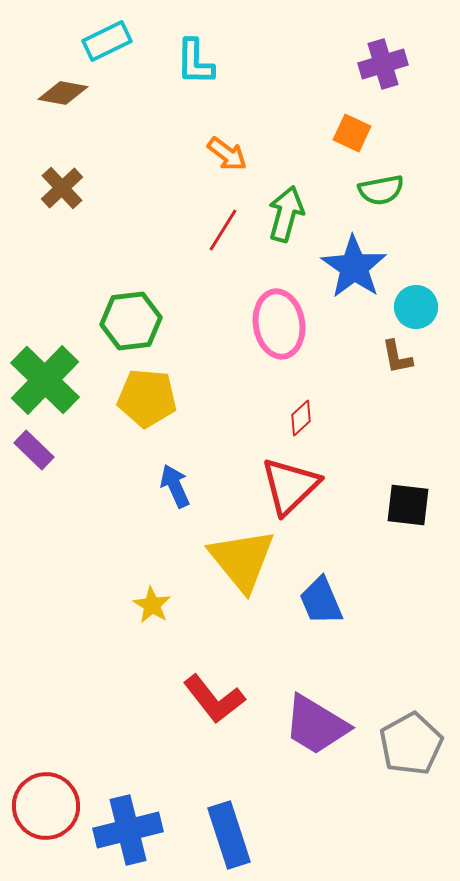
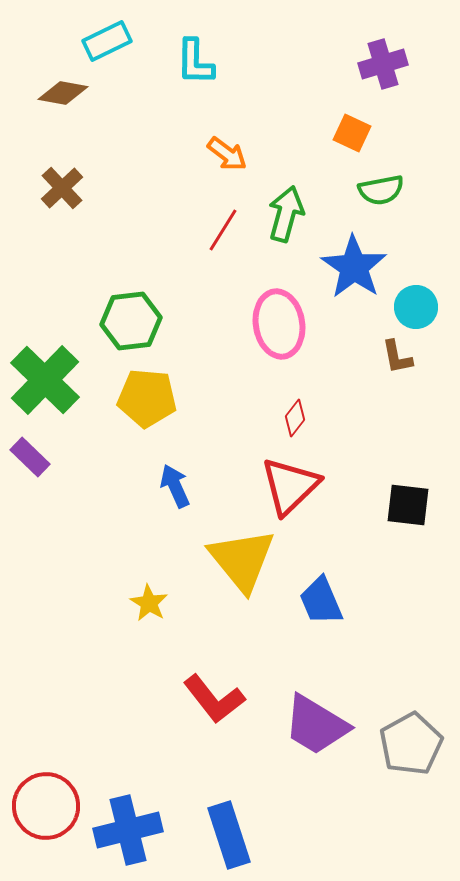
red diamond: moved 6 px left; rotated 9 degrees counterclockwise
purple rectangle: moved 4 px left, 7 px down
yellow star: moved 3 px left, 2 px up
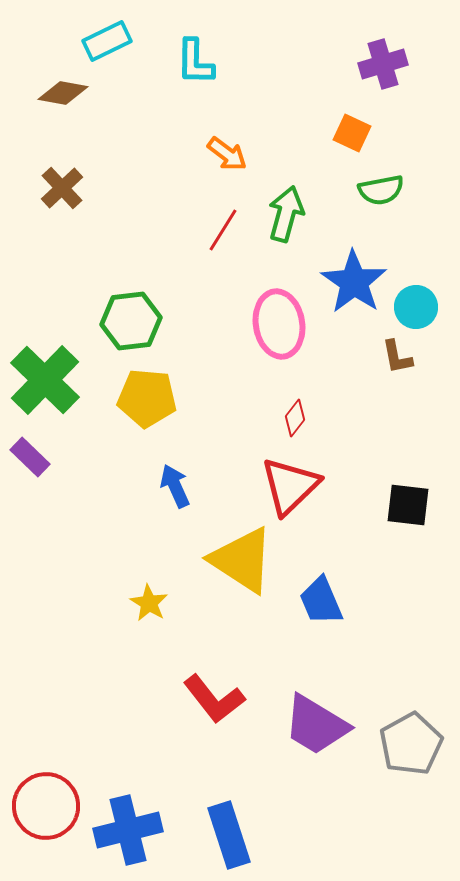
blue star: moved 15 px down
yellow triangle: rotated 18 degrees counterclockwise
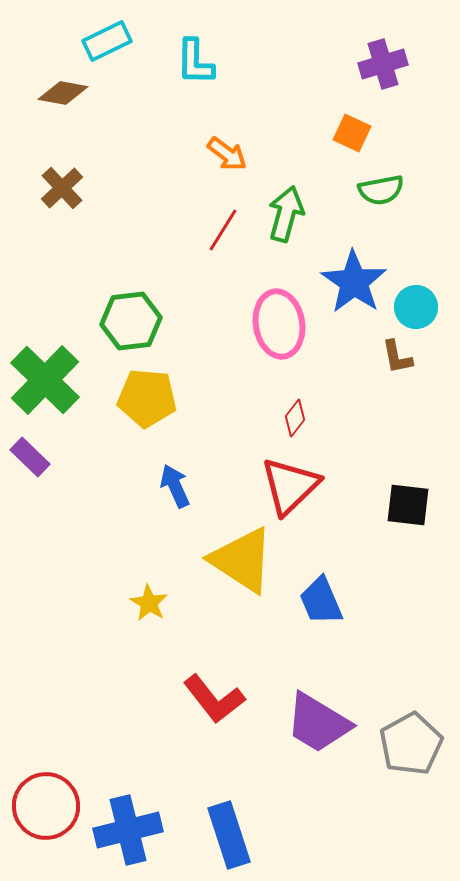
purple trapezoid: moved 2 px right, 2 px up
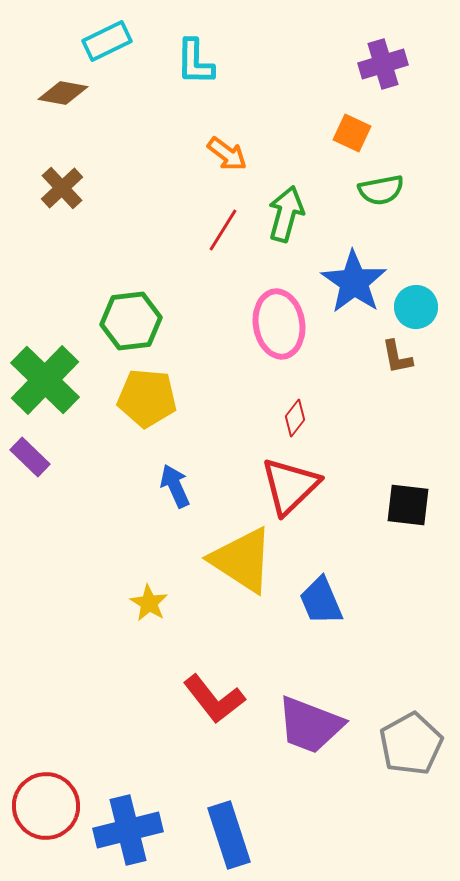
purple trapezoid: moved 8 px left, 2 px down; rotated 10 degrees counterclockwise
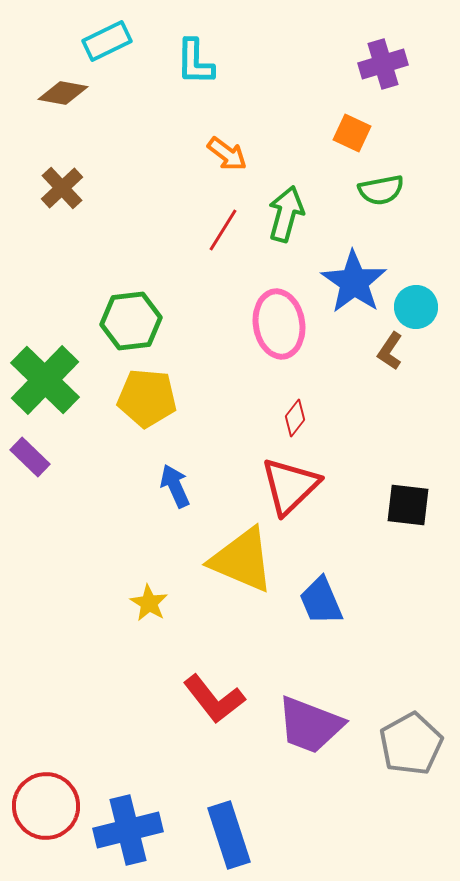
brown L-shape: moved 7 px left, 6 px up; rotated 45 degrees clockwise
yellow triangle: rotated 10 degrees counterclockwise
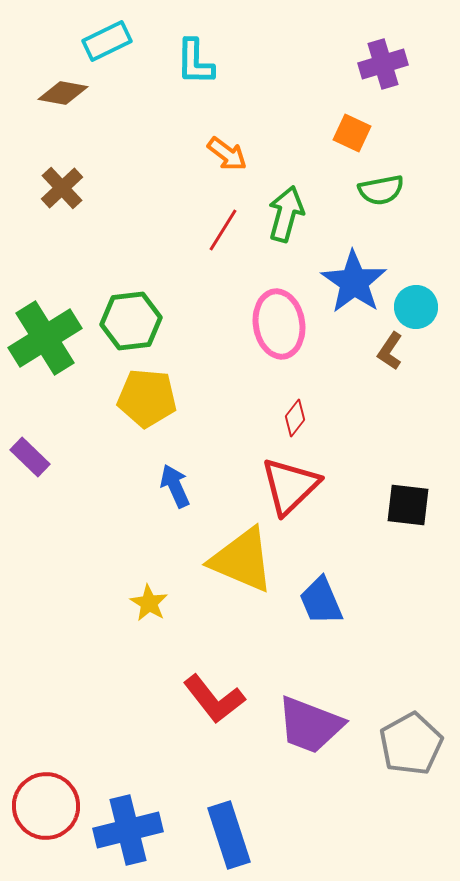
green cross: moved 42 px up; rotated 14 degrees clockwise
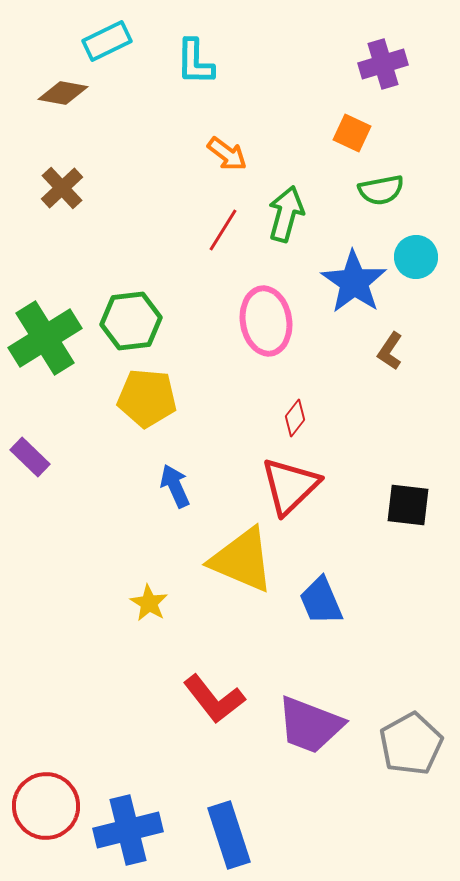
cyan circle: moved 50 px up
pink ellipse: moved 13 px left, 3 px up
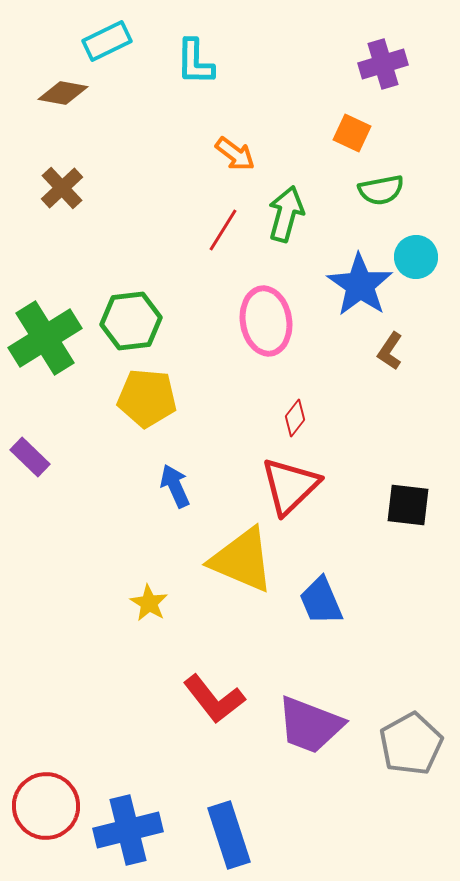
orange arrow: moved 8 px right
blue star: moved 6 px right, 3 px down
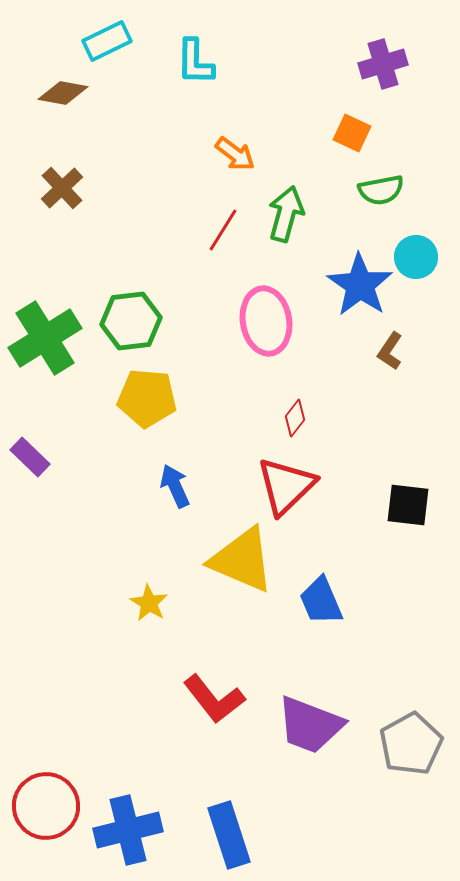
red triangle: moved 4 px left
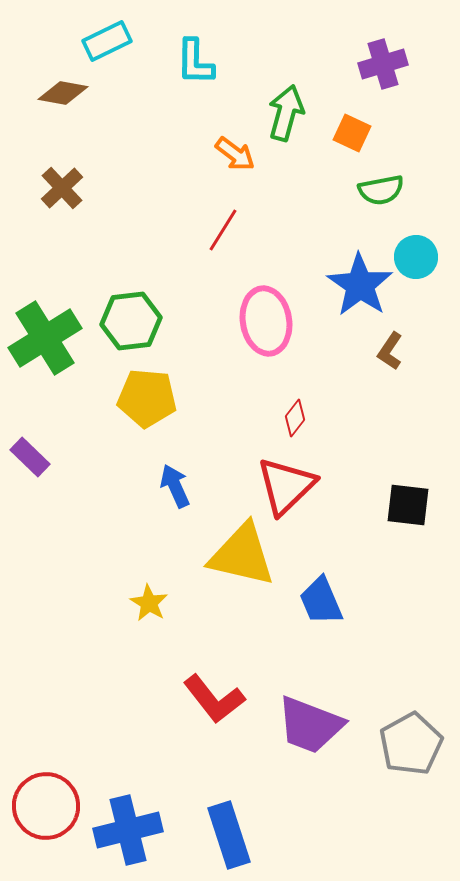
green arrow: moved 101 px up
yellow triangle: moved 5 px up; rotated 10 degrees counterclockwise
